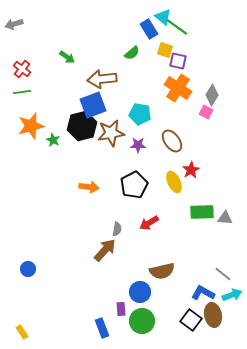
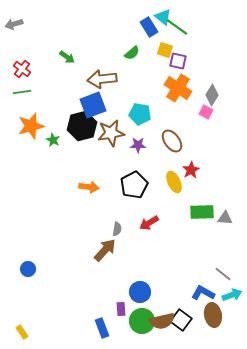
blue rectangle at (149, 29): moved 2 px up
brown semicircle at (162, 271): moved 50 px down
black square at (191, 320): moved 10 px left
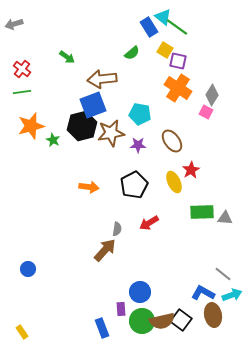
yellow square at (165, 50): rotated 14 degrees clockwise
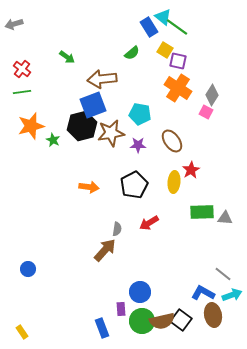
yellow ellipse at (174, 182): rotated 30 degrees clockwise
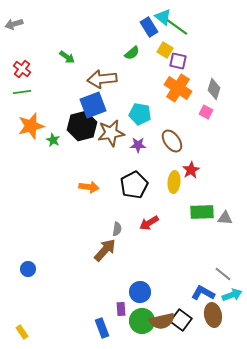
gray diamond at (212, 95): moved 2 px right, 6 px up; rotated 15 degrees counterclockwise
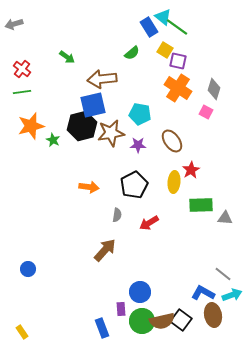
blue square at (93, 105): rotated 8 degrees clockwise
green rectangle at (202, 212): moved 1 px left, 7 px up
gray semicircle at (117, 229): moved 14 px up
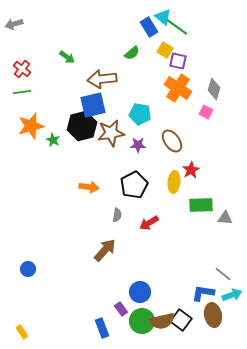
blue L-shape at (203, 293): rotated 20 degrees counterclockwise
purple rectangle at (121, 309): rotated 32 degrees counterclockwise
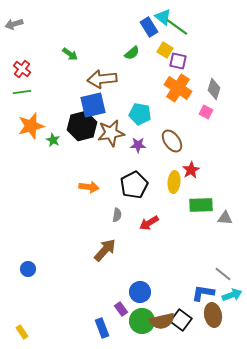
green arrow at (67, 57): moved 3 px right, 3 px up
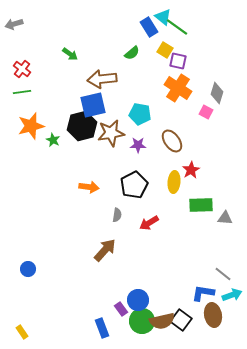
gray diamond at (214, 89): moved 3 px right, 4 px down
blue circle at (140, 292): moved 2 px left, 8 px down
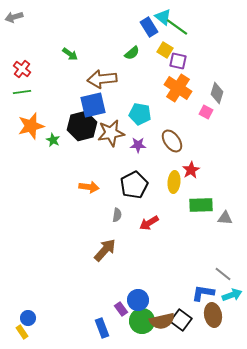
gray arrow at (14, 24): moved 7 px up
blue circle at (28, 269): moved 49 px down
